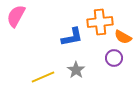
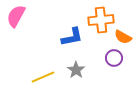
orange cross: moved 1 px right, 2 px up
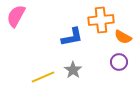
purple circle: moved 5 px right, 4 px down
gray star: moved 3 px left
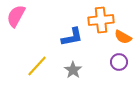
yellow line: moved 6 px left, 11 px up; rotated 25 degrees counterclockwise
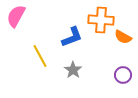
orange cross: rotated 10 degrees clockwise
blue L-shape: rotated 10 degrees counterclockwise
purple circle: moved 4 px right, 13 px down
yellow line: moved 3 px right, 10 px up; rotated 70 degrees counterclockwise
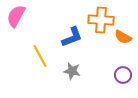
gray star: moved 1 px left, 1 px down; rotated 24 degrees counterclockwise
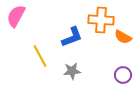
gray star: rotated 18 degrees counterclockwise
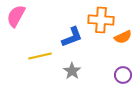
orange semicircle: rotated 54 degrees counterclockwise
yellow line: rotated 75 degrees counterclockwise
gray star: rotated 30 degrees counterclockwise
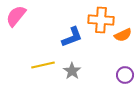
pink semicircle: rotated 10 degrees clockwise
orange semicircle: moved 2 px up
yellow line: moved 3 px right, 9 px down
purple circle: moved 2 px right
